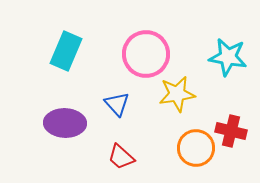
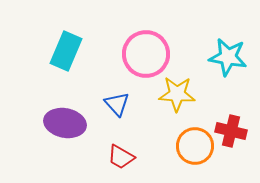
yellow star: rotated 12 degrees clockwise
purple ellipse: rotated 9 degrees clockwise
orange circle: moved 1 px left, 2 px up
red trapezoid: rotated 12 degrees counterclockwise
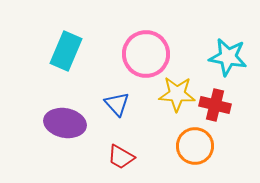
red cross: moved 16 px left, 26 px up
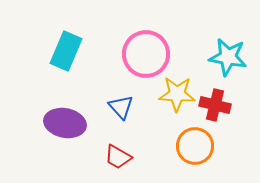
blue triangle: moved 4 px right, 3 px down
red trapezoid: moved 3 px left
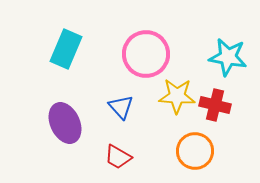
cyan rectangle: moved 2 px up
yellow star: moved 2 px down
purple ellipse: rotated 54 degrees clockwise
orange circle: moved 5 px down
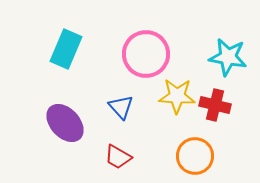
purple ellipse: rotated 18 degrees counterclockwise
orange circle: moved 5 px down
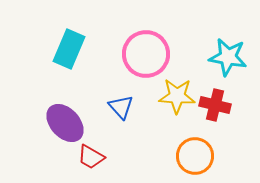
cyan rectangle: moved 3 px right
red trapezoid: moved 27 px left
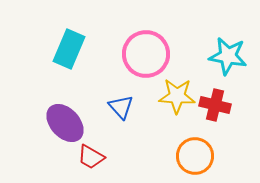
cyan star: moved 1 px up
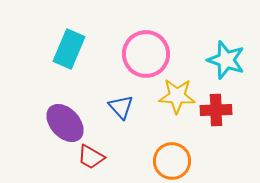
cyan star: moved 2 px left, 4 px down; rotated 9 degrees clockwise
red cross: moved 1 px right, 5 px down; rotated 16 degrees counterclockwise
orange circle: moved 23 px left, 5 px down
